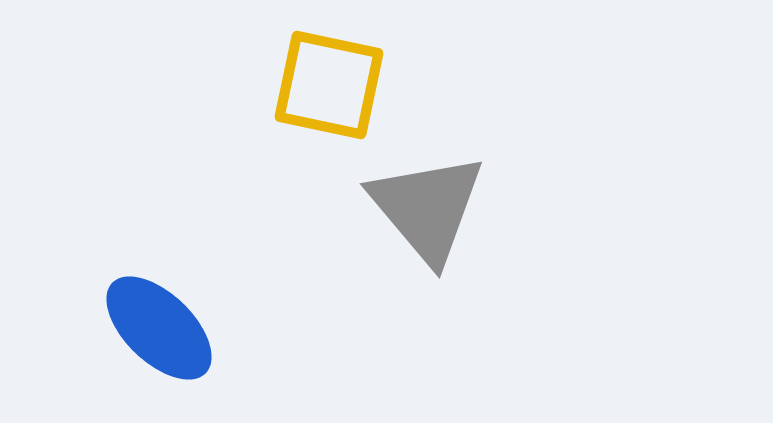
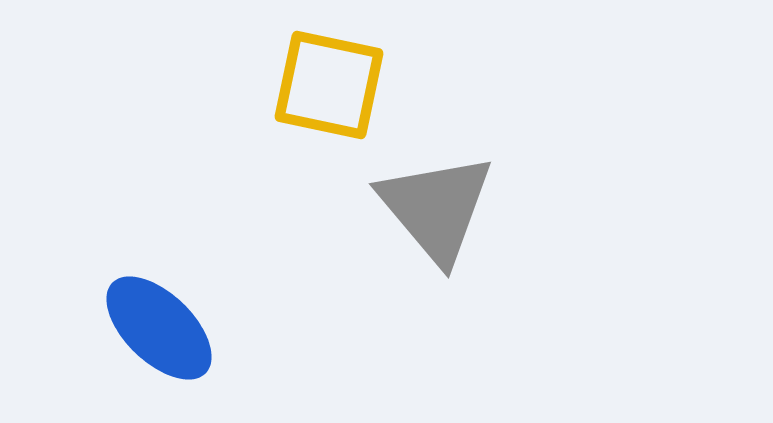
gray triangle: moved 9 px right
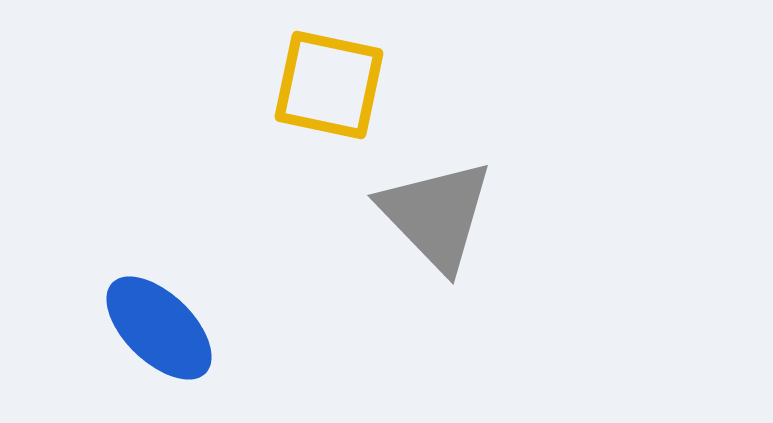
gray triangle: moved 7 px down; rotated 4 degrees counterclockwise
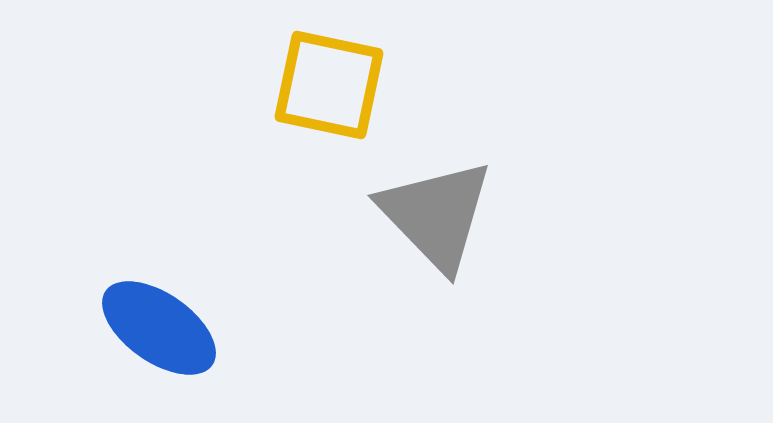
blue ellipse: rotated 9 degrees counterclockwise
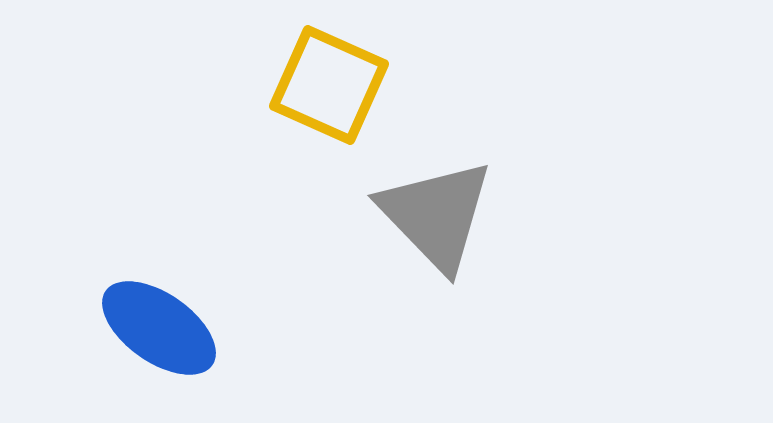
yellow square: rotated 12 degrees clockwise
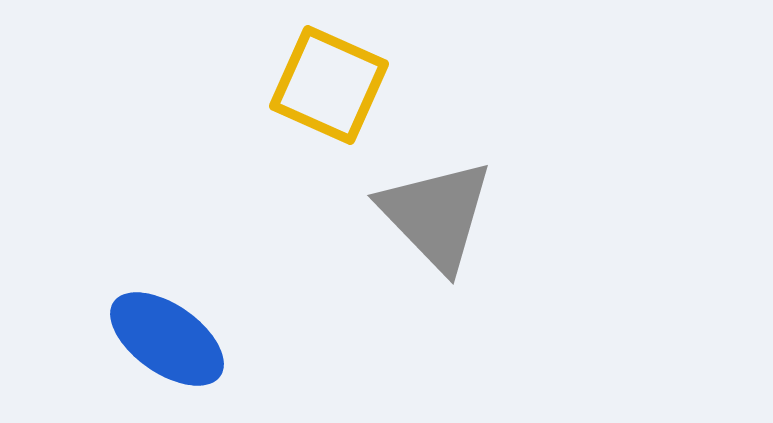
blue ellipse: moved 8 px right, 11 px down
